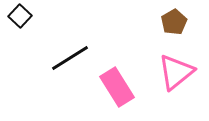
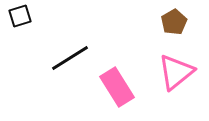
black square: rotated 30 degrees clockwise
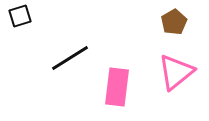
pink rectangle: rotated 39 degrees clockwise
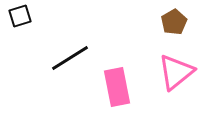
pink rectangle: rotated 18 degrees counterclockwise
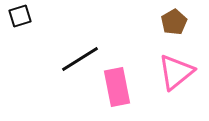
black line: moved 10 px right, 1 px down
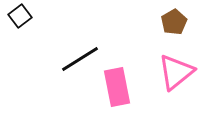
black square: rotated 20 degrees counterclockwise
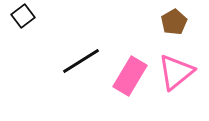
black square: moved 3 px right
black line: moved 1 px right, 2 px down
pink rectangle: moved 13 px right, 11 px up; rotated 42 degrees clockwise
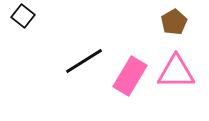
black square: rotated 15 degrees counterclockwise
black line: moved 3 px right
pink triangle: rotated 39 degrees clockwise
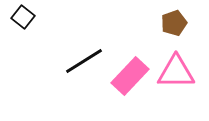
black square: moved 1 px down
brown pentagon: moved 1 px down; rotated 10 degrees clockwise
pink rectangle: rotated 12 degrees clockwise
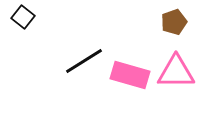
brown pentagon: moved 1 px up
pink rectangle: moved 1 px up; rotated 63 degrees clockwise
